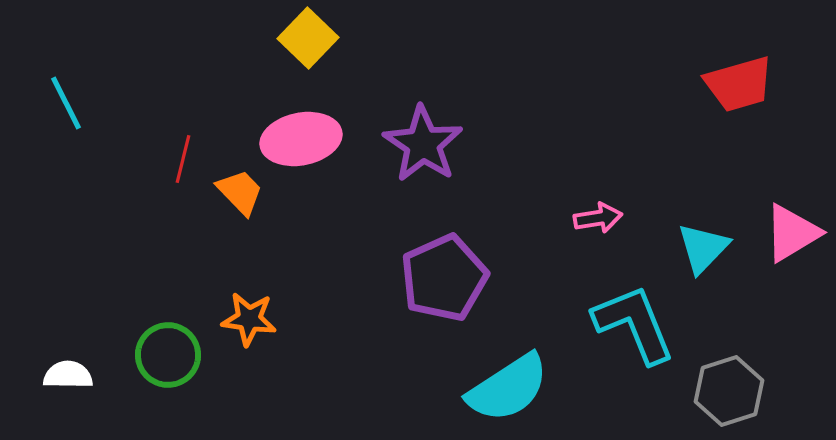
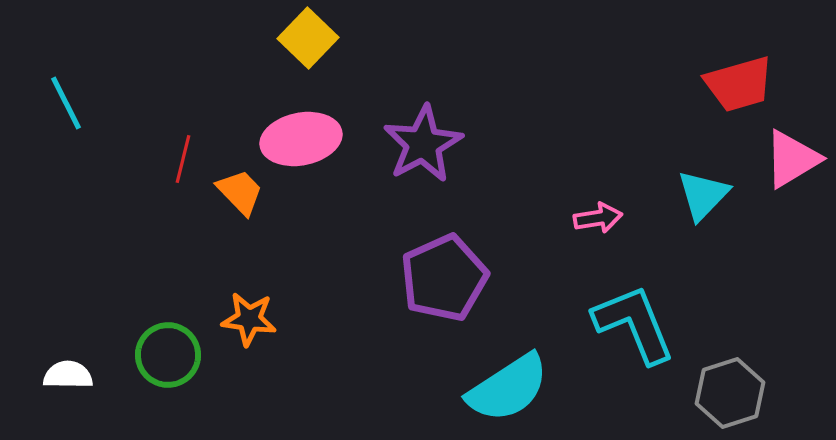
purple star: rotated 10 degrees clockwise
pink triangle: moved 74 px up
cyan triangle: moved 53 px up
gray hexagon: moved 1 px right, 2 px down
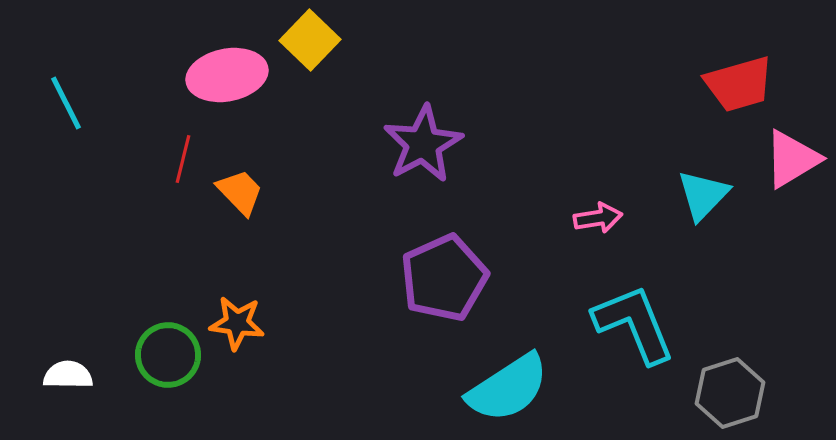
yellow square: moved 2 px right, 2 px down
pink ellipse: moved 74 px left, 64 px up
orange star: moved 12 px left, 4 px down
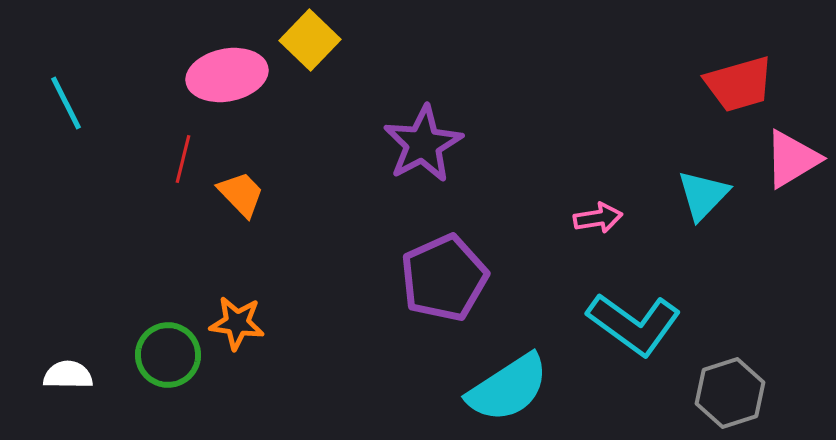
orange trapezoid: moved 1 px right, 2 px down
cyan L-shape: rotated 148 degrees clockwise
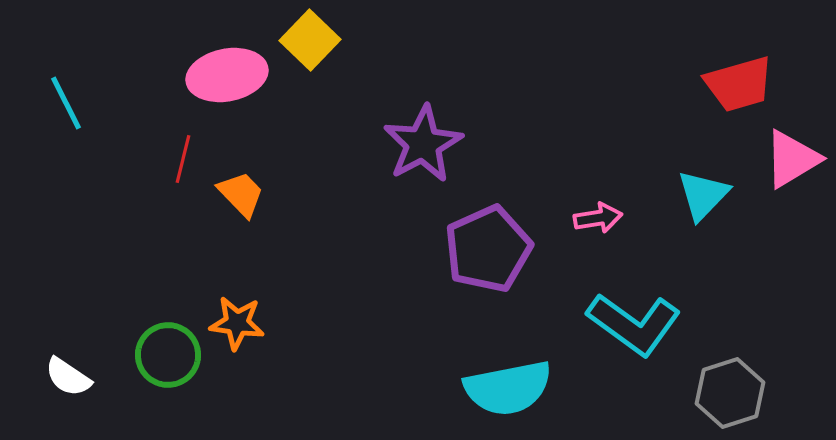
purple pentagon: moved 44 px right, 29 px up
white semicircle: moved 2 px down; rotated 147 degrees counterclockwise
cyan semicircle: rotated 22 degrees clockwise
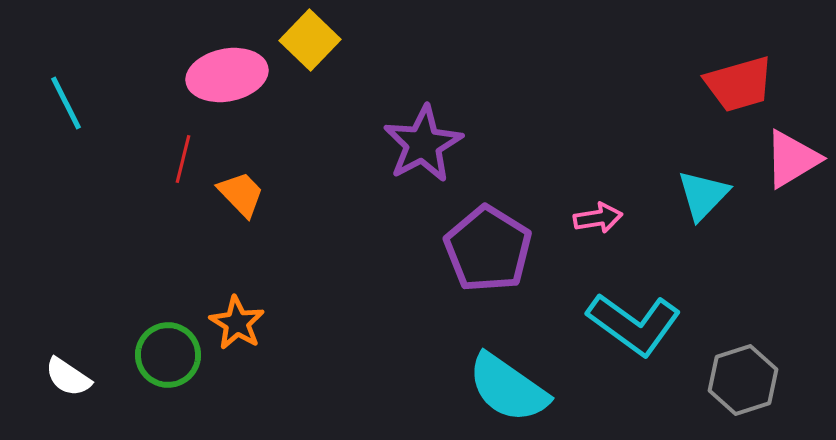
purple pentagon: rotated 16 degrees counterclockwise
orange star: rotated 24 degrees clockwise
cyan semicircle: rotated 46 degrees clockwise
gray hexagon: moved 13 px right, 13 px up
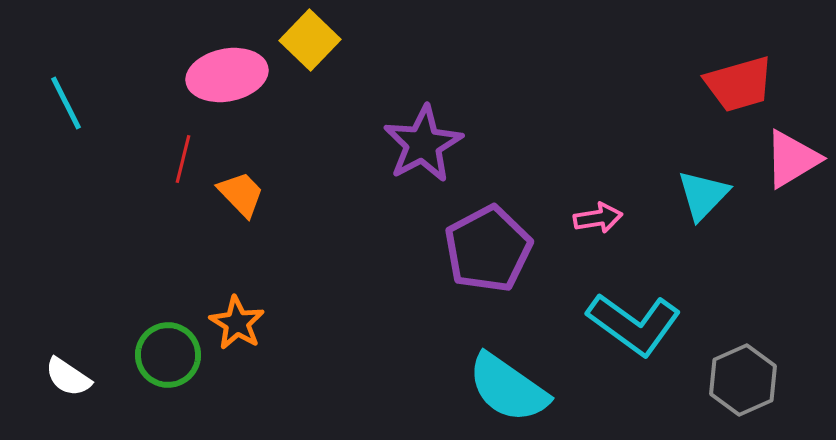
purple pentagon: rotated 12 degrees clockwise
gray hexagon: rotated 6 degrees counterclockwise
